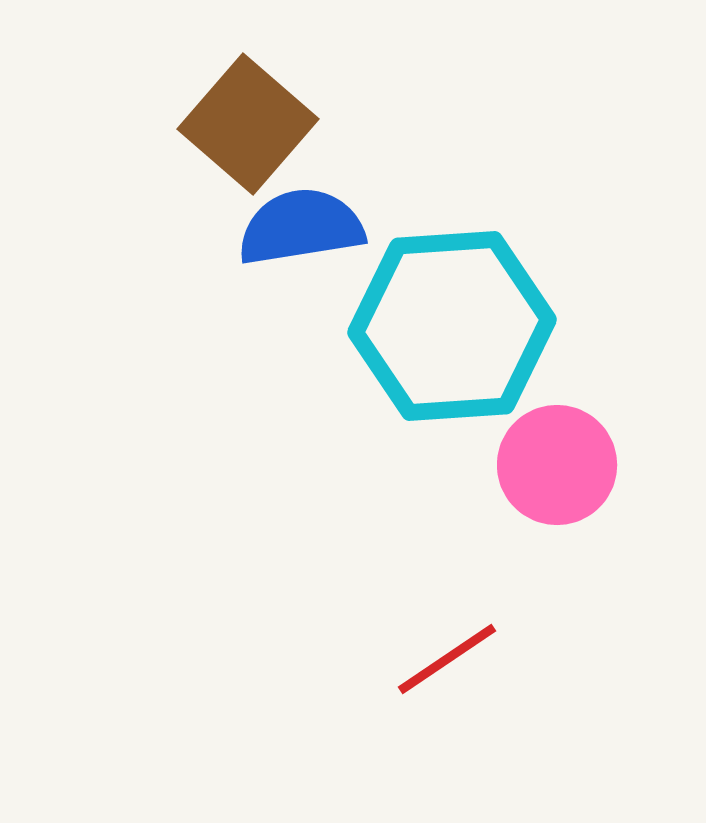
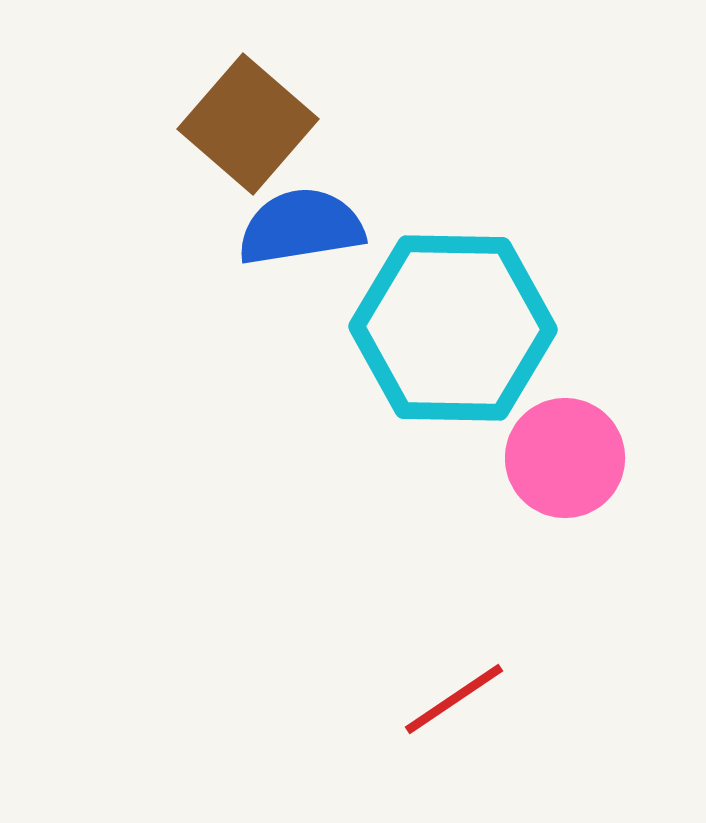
cyan hexagon: moved 1 px right, 2 px down; rotated 5 degrees clockwise
pink circle: moved 8 px right, 7 px up
red line: moved 7 px right, 40 px down
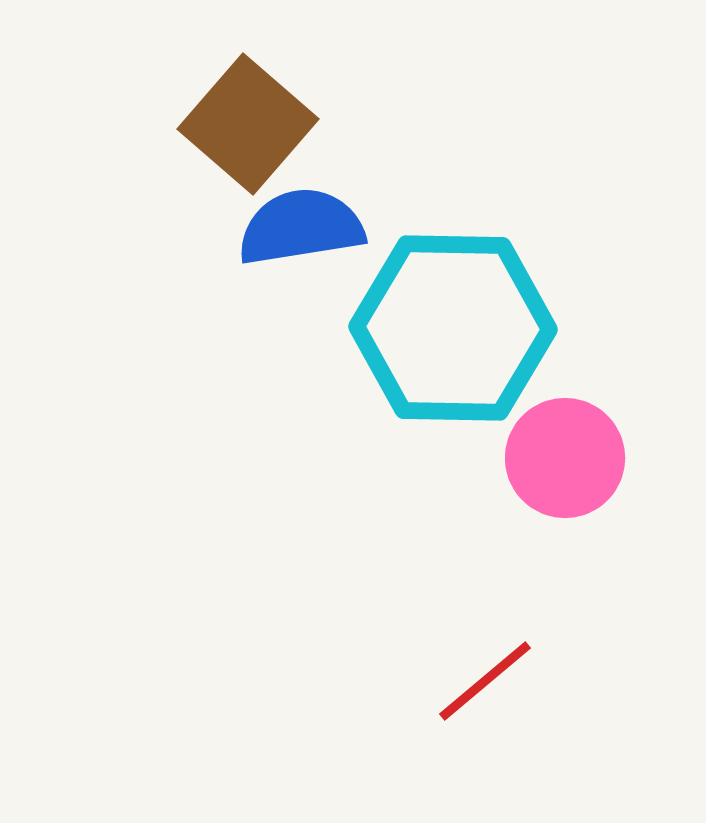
red line: moved 31 px right, 18 px up; rotated 6 degrees counterclockwise
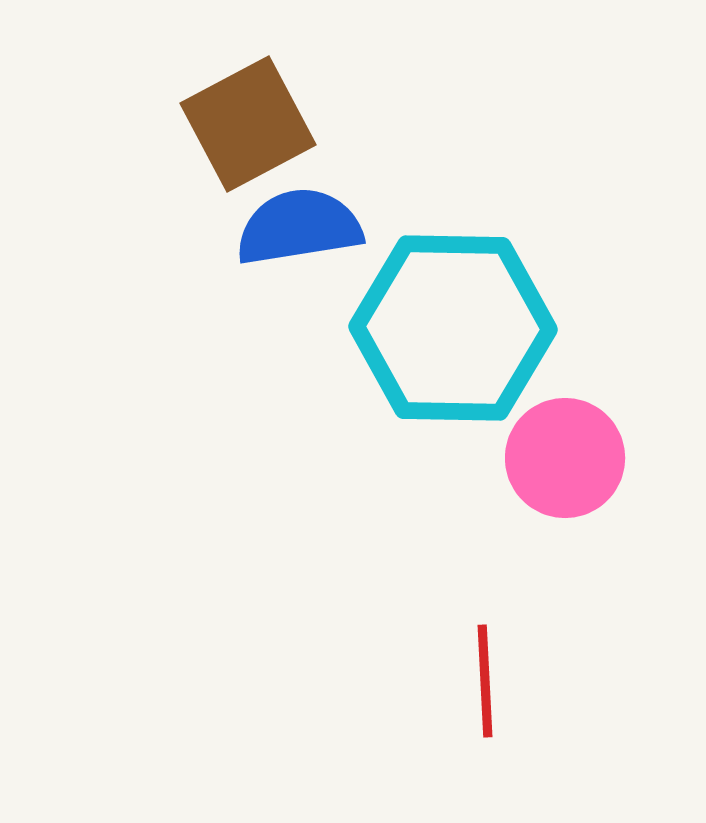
brown square: rotated 21 degrees clockwise
blue semicircle: moved 2 px left
red line: rotated 53 degrees counterclockwise
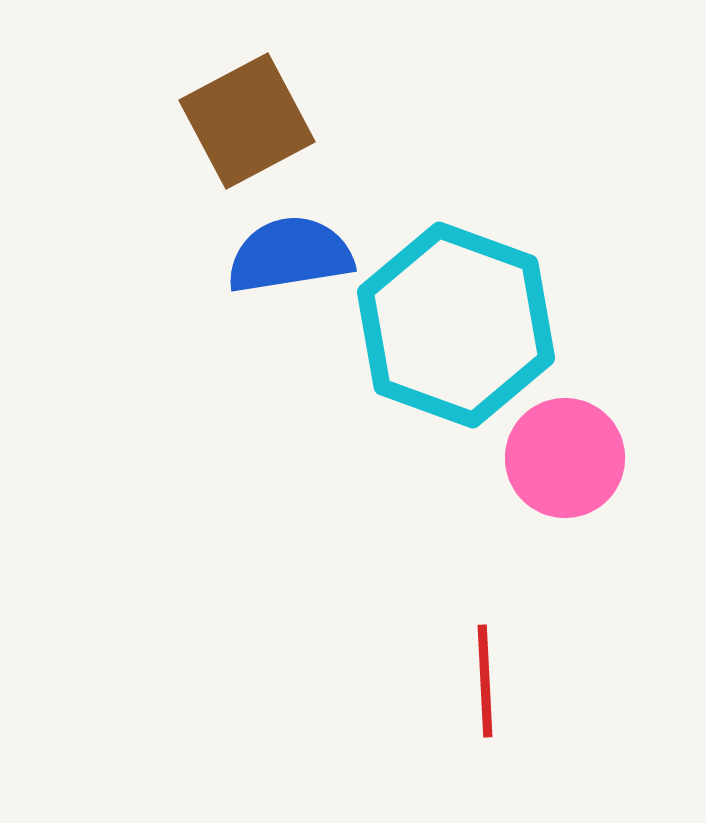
brown square: moved 1 px left, 3 px up
blue semicircle: moved 9 px left, 28 px down
cyan hexagon: moved 3 px right, 3 px up; rotated 19 degrees clockwise
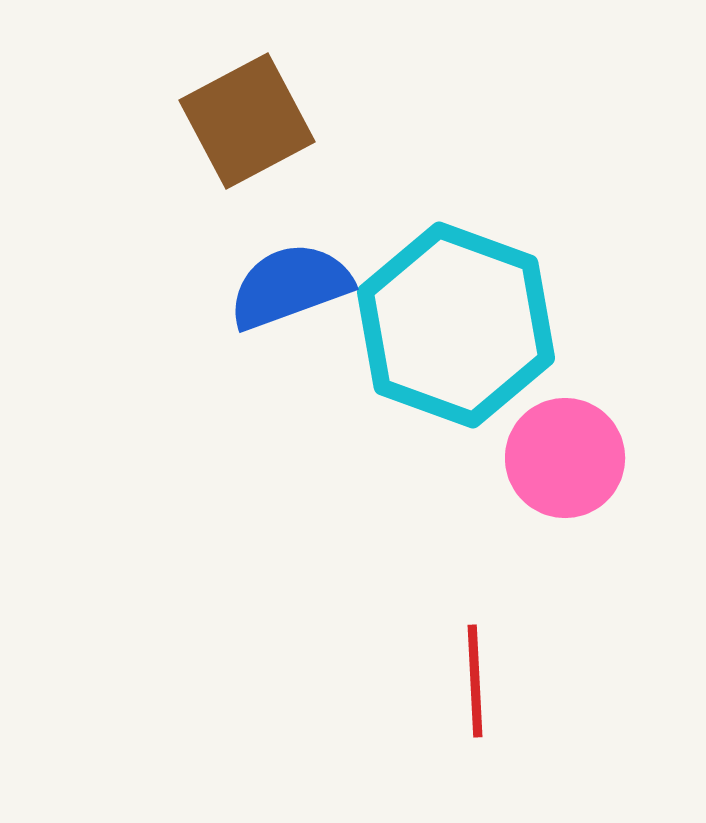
blue semicircle: moved 31 px down; rotated 11 degrees counterclockwise
red line: moved 10 px left
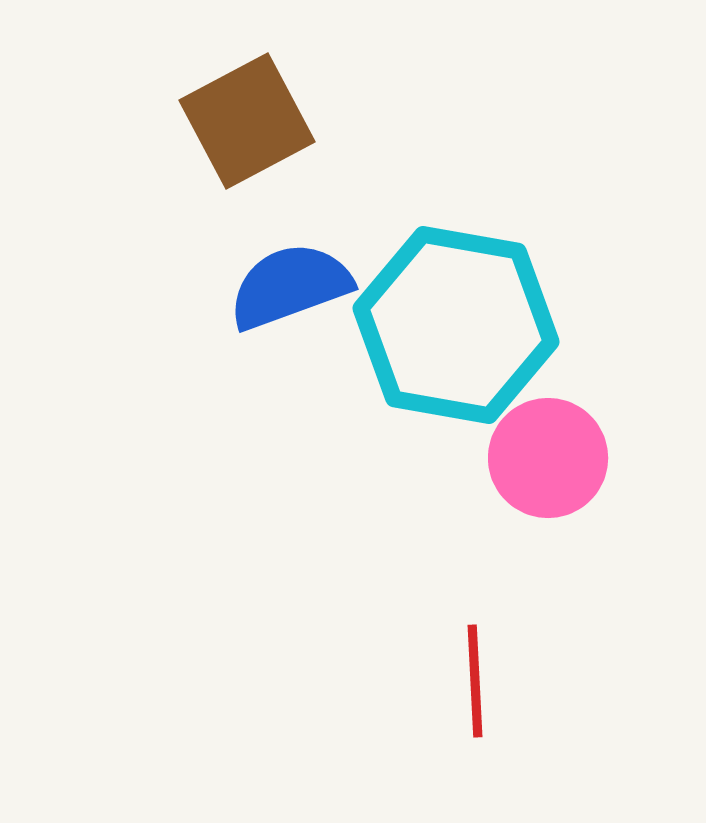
cyan hexagon: rotated 10 degrees counterclockwise
pink circle: moved 17 px left
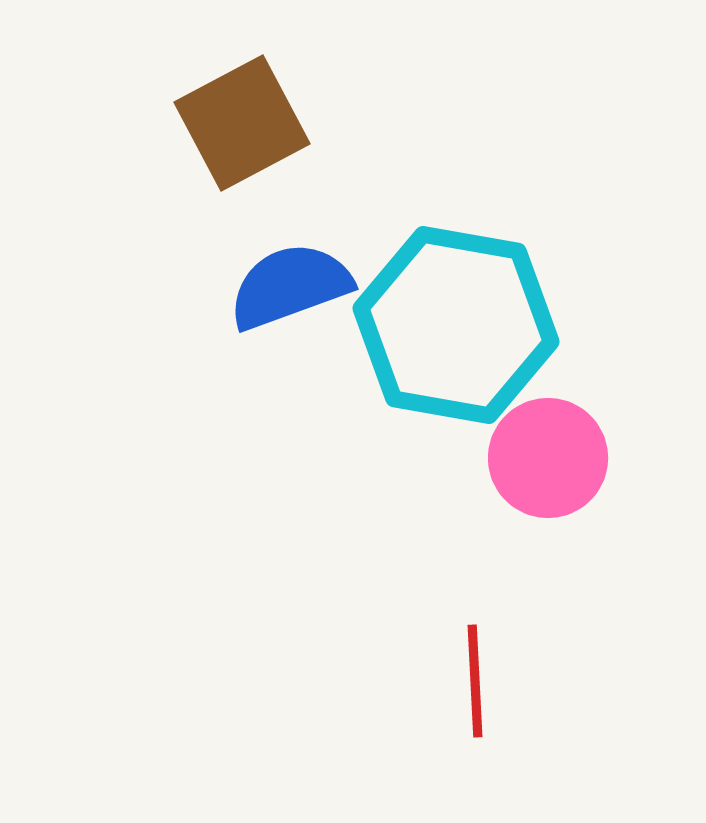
brown square: moved 5 px left, 2 px down
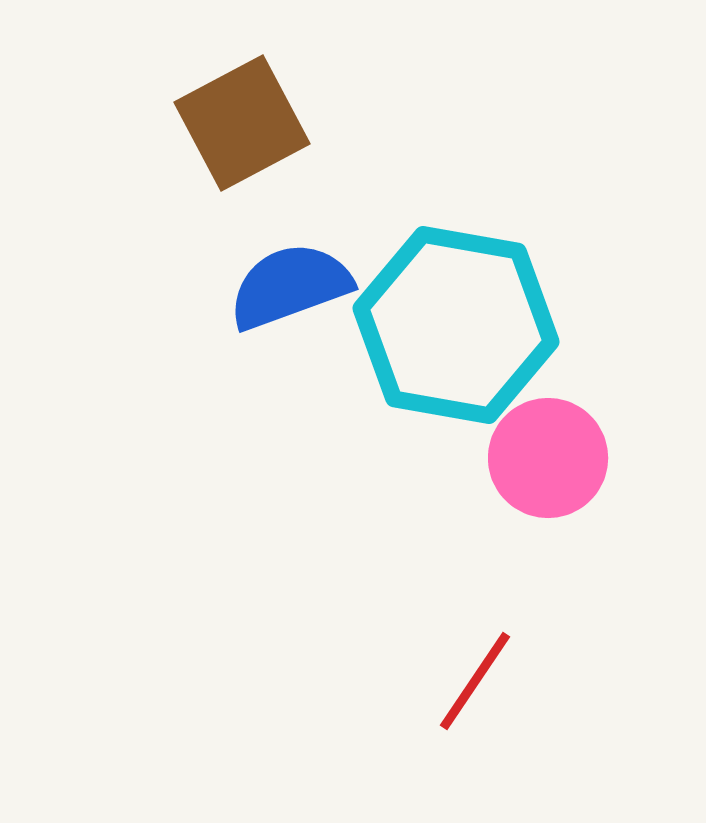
red line: rotated 37 degrees clockwise
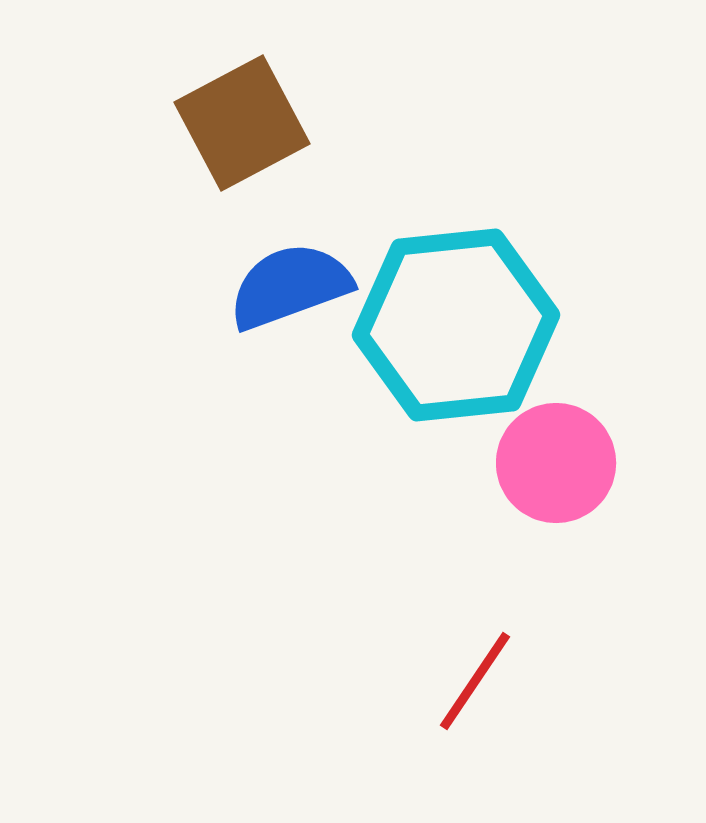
cyan hexagon: rotated 16 degrees counterclockwise
pink circle: moved 8 px right, 5 px down
